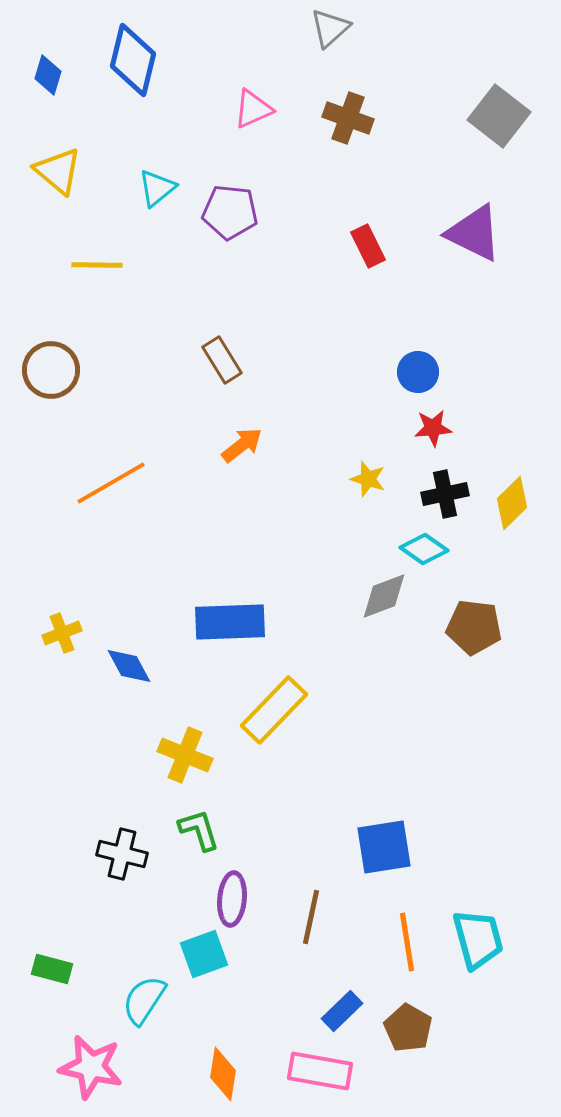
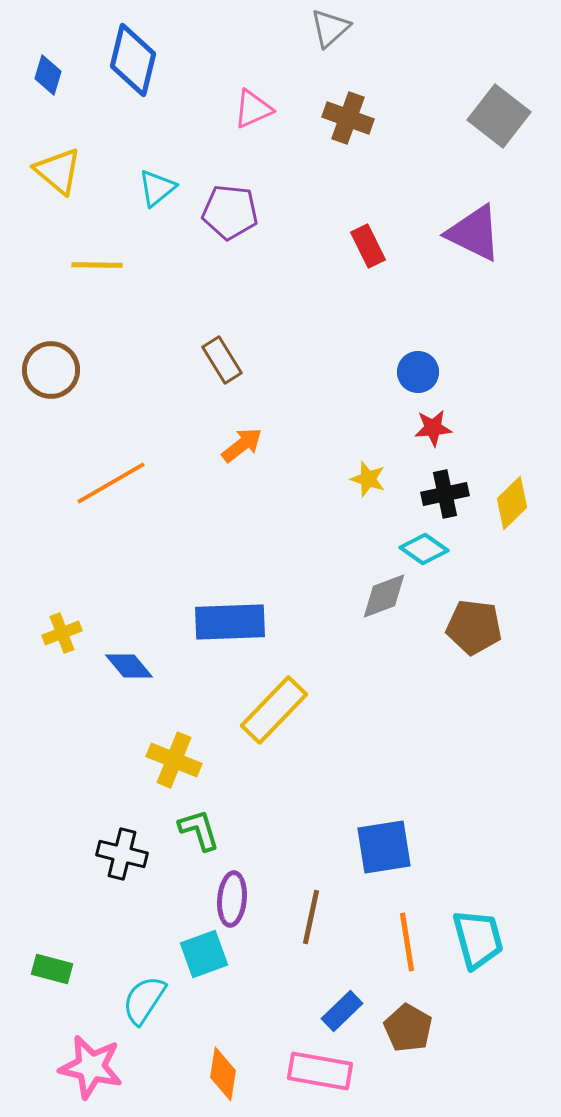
blue diamond at (129, 666): rotated 12 degrees counterclockwise
yellow cross at (185, 755): moved 11 px left, 5 px down
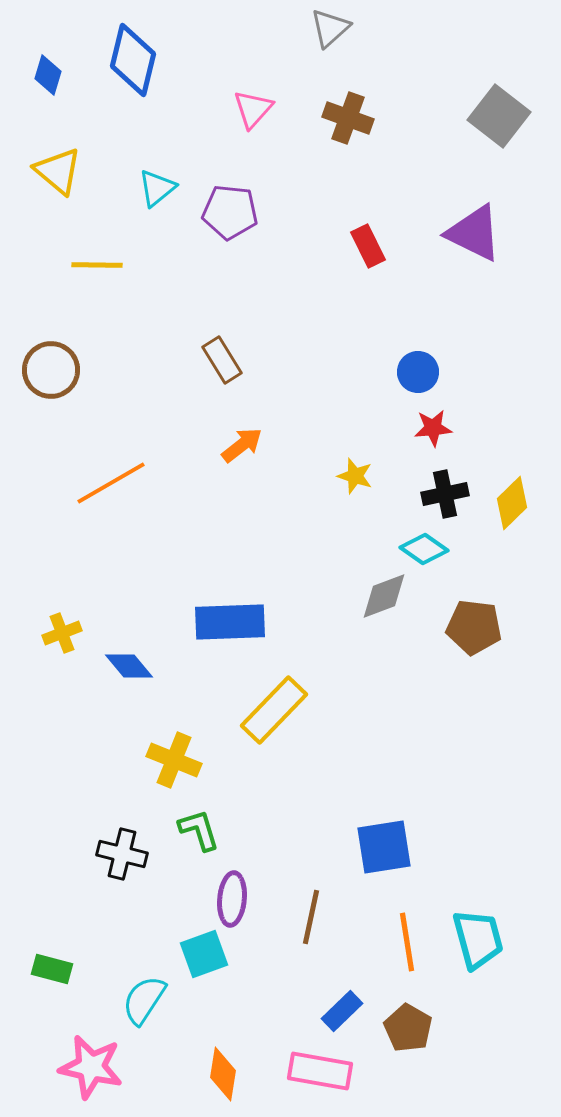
pink triangle at (253, 109): rotated 24 degrees counterclockwise
yellow star at (368, 479): moved 13 px left, 3 px up
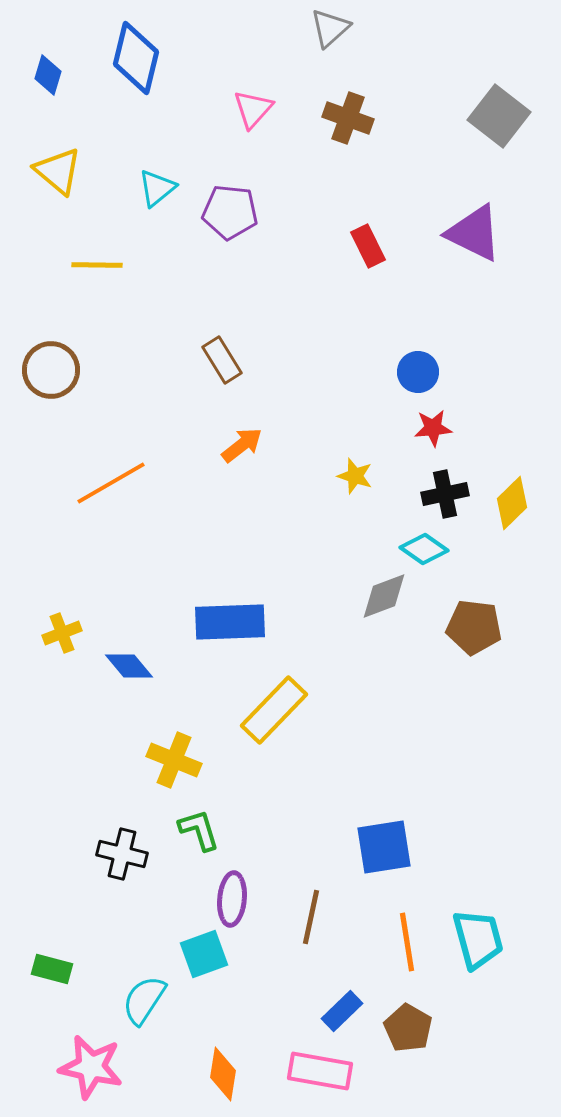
blue diamond at (133, 60): moved 3 px right, 2 px up
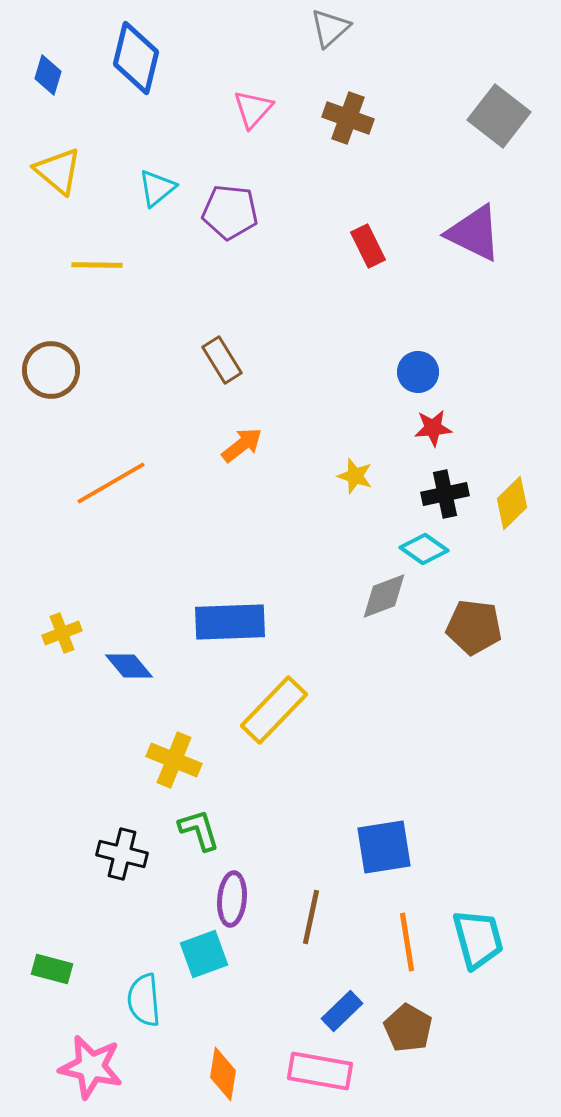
cyan semicircle at (144, 1000): rotated 38 degrees counterclockwise
